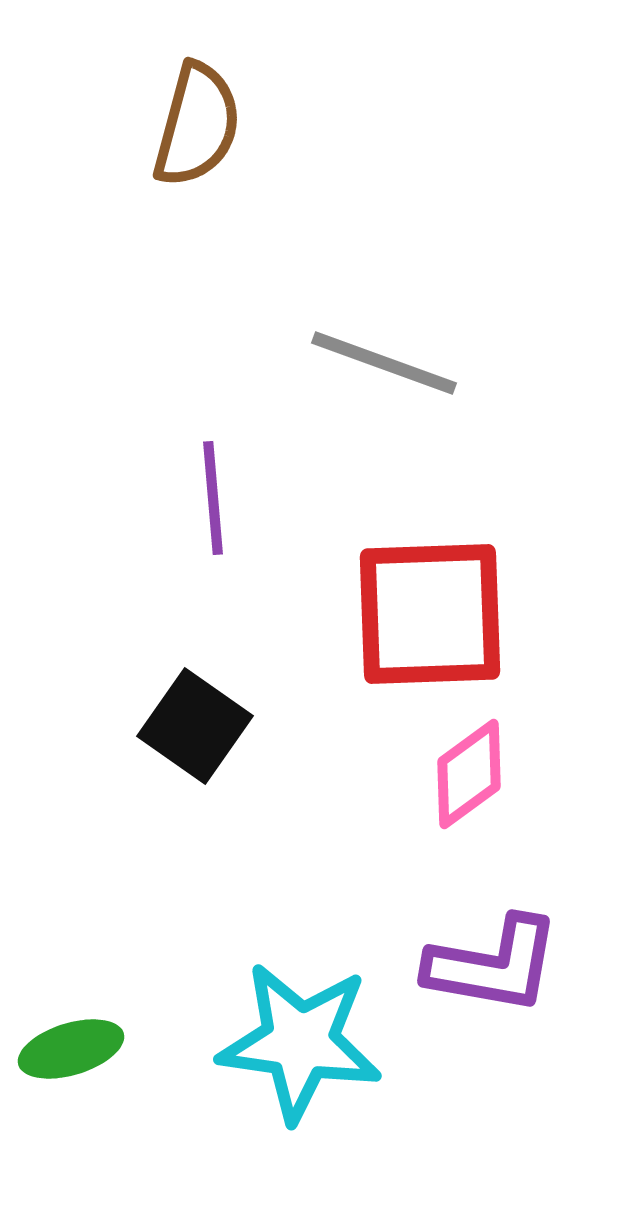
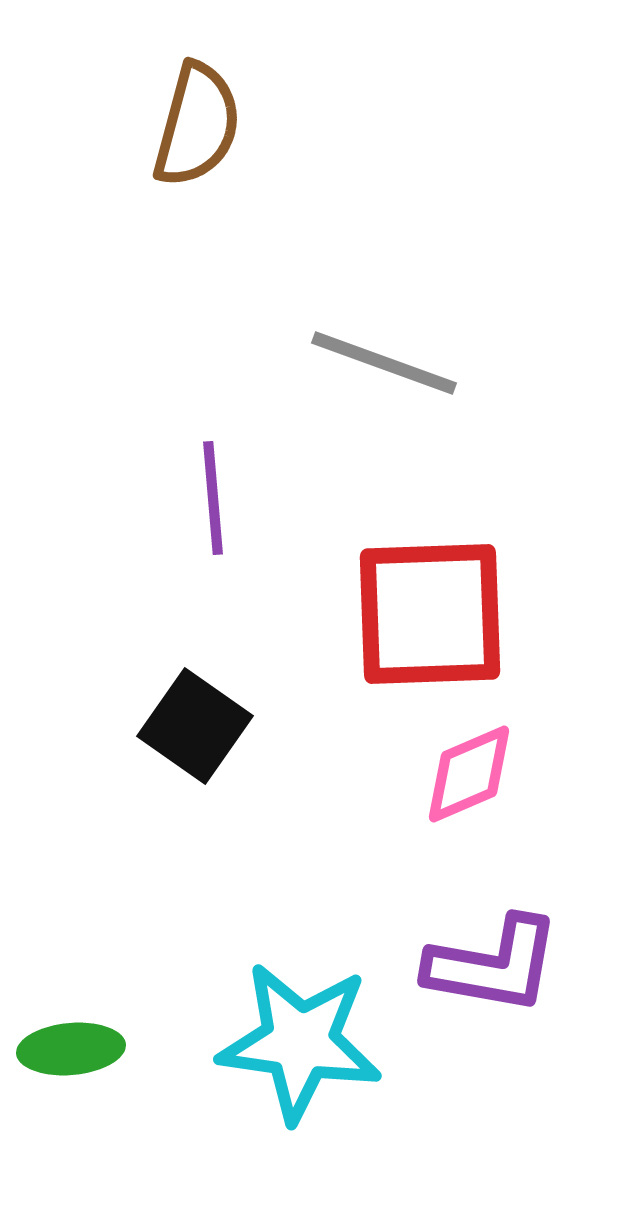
pink diamond: rotated 13 degrees clockwise
green ellipse: rotated 12 degrees clockwise
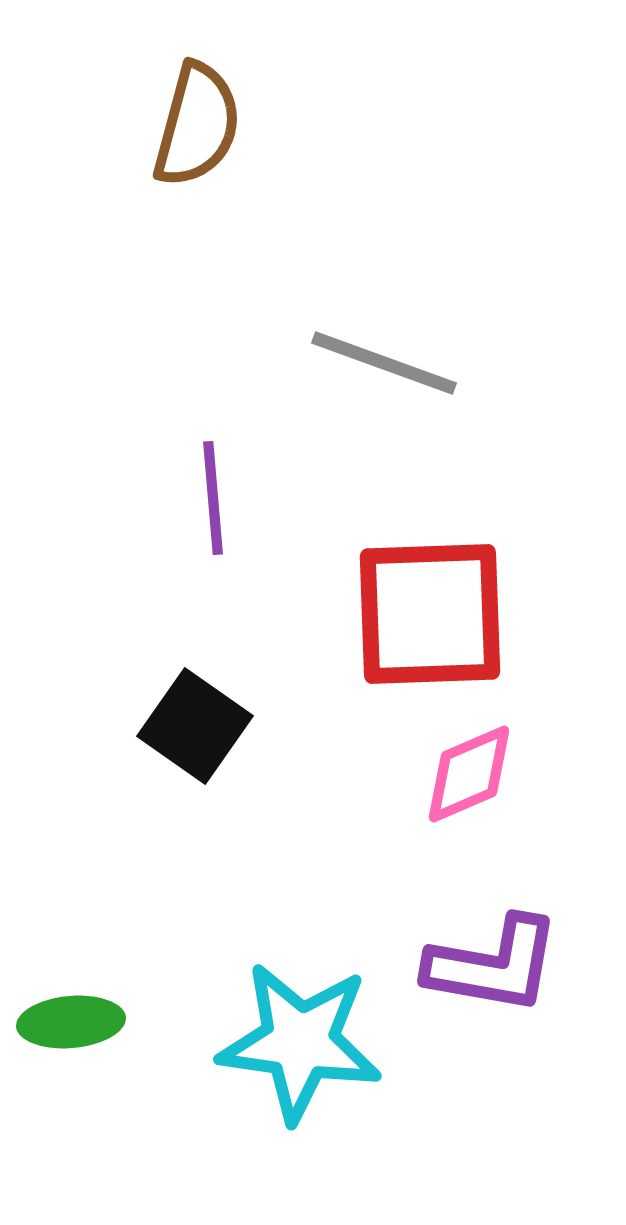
green ellipse: moved 27 px up
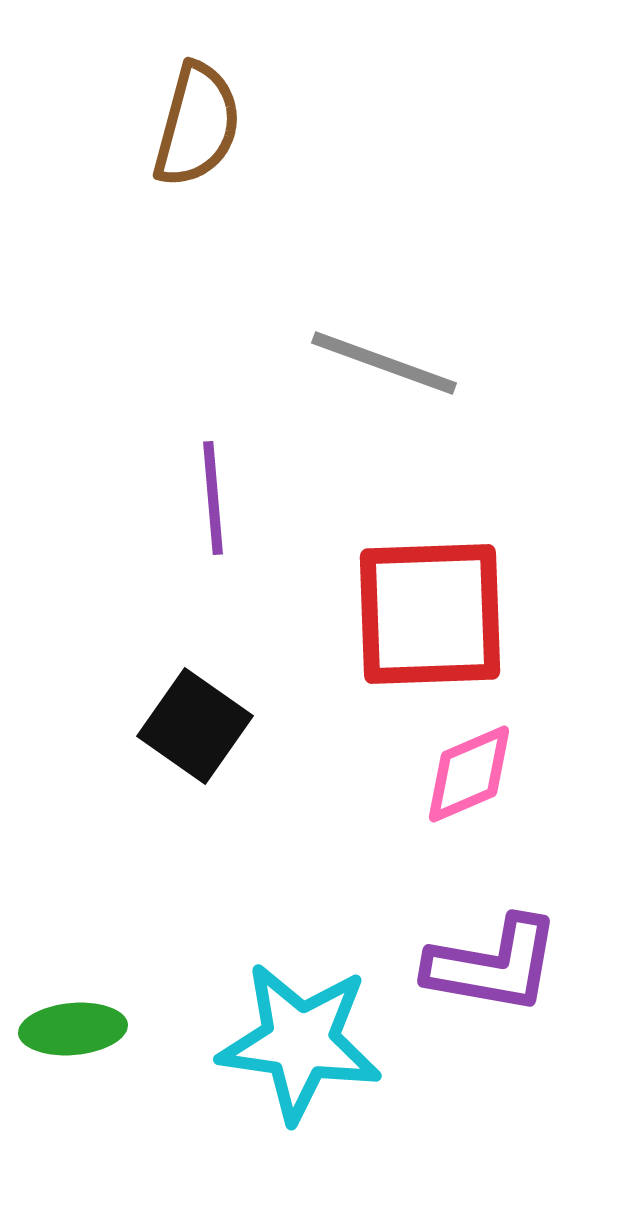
green ellipse: moved 2 px right, 7 px down
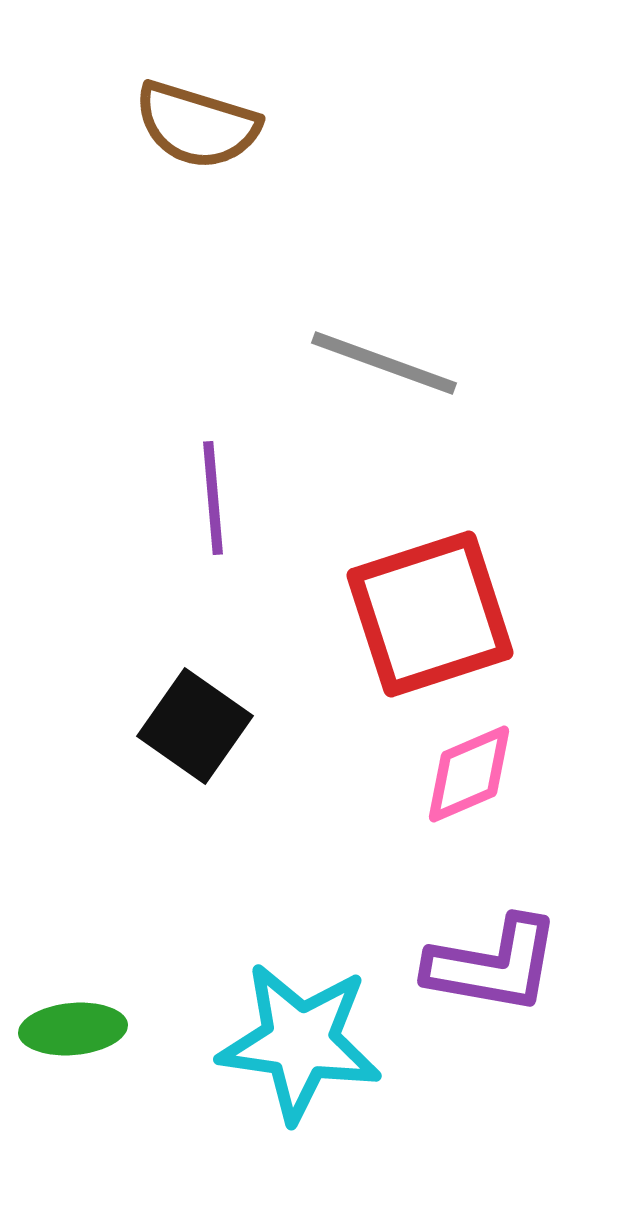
brown semicircle: rotated 92 degrees clockwise
red square: rotated 16 degrees counterclockwise
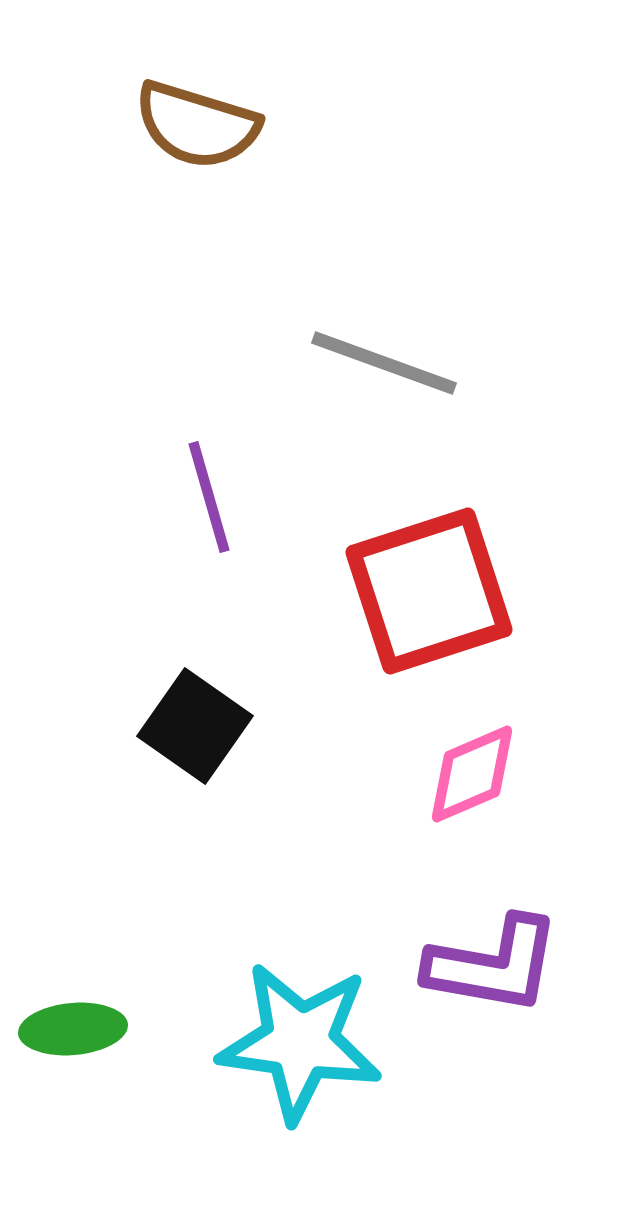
purple line: moved 4 px left, 1 px up; rotated 11 degrees counterclockwise
red square: moved 1 px left, 23 px up
pink diamond: moved 3 px right
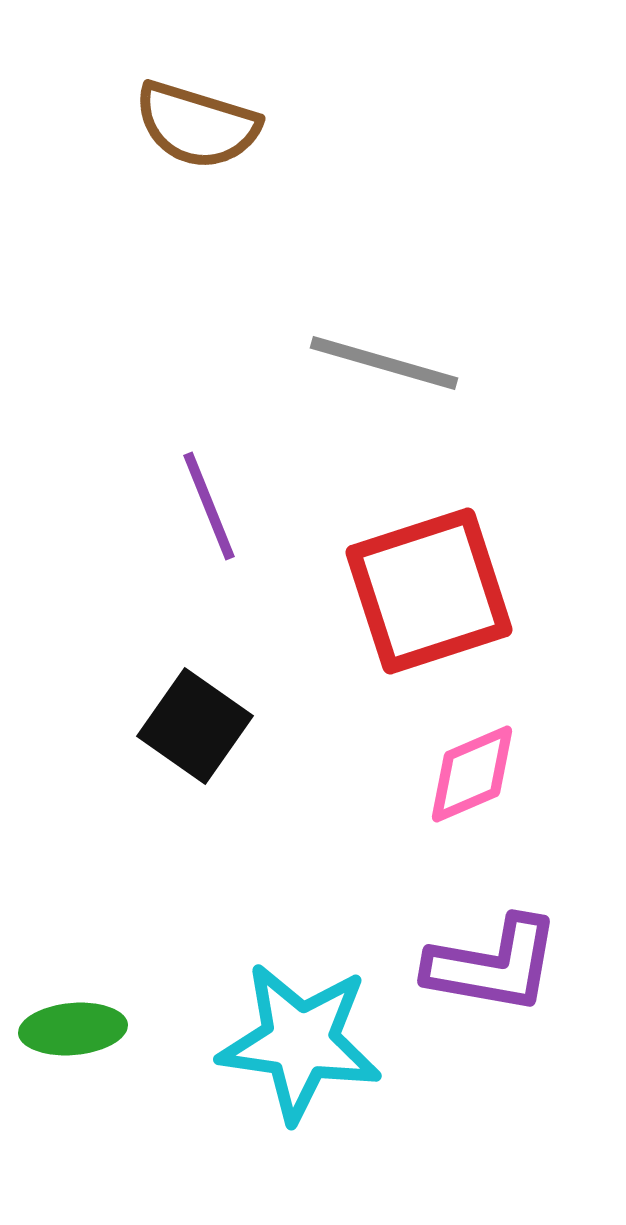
gray line: rotated 4 degrees counterclockwise
purple line: moved 9 px down; rotated 6 degrees counterclockwise
